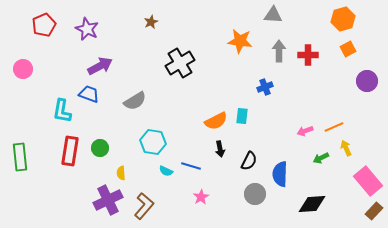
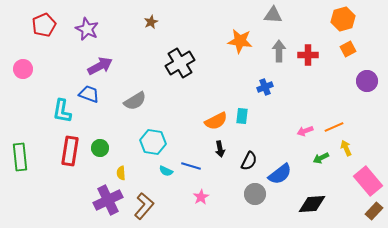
blue semicircle: rotated 130 degrees counterclockwise
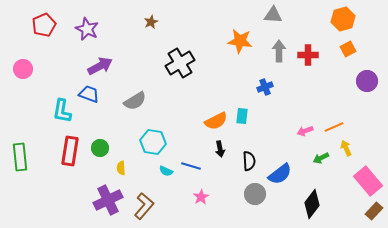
black semicircle: rotated 30 degrees counterclockwise
yellow semicircle: moved 5 px up
black diamond: rotated 48 degrees counterclockwise
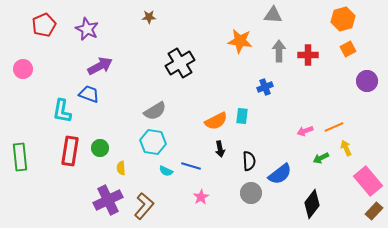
brown star: moved 2 px left, 5 px up; rotated 24 degrees clockwise
gray semicircle: moved 20 px right, 10 px down
gray circle: moved 4 px left, 1 px up
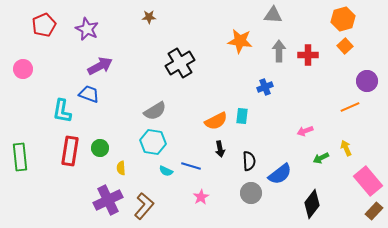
orange square: moved 3 px left, 3 px up; rotated 14 degrees counterclockwise
orange line: moved 16 px right, 20 px up
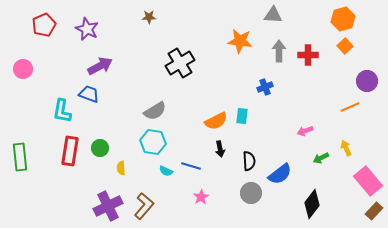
purple cross: moved 6 px down
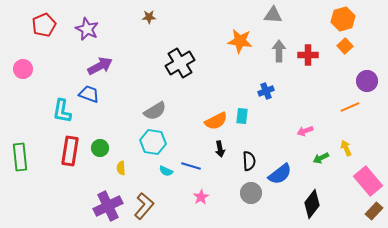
blue cross: moved 1 px right, 4 px down
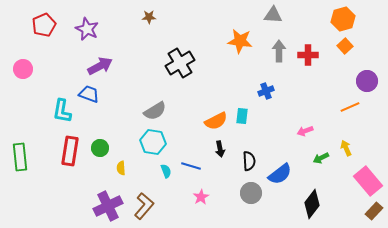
cyan semicircle: rotated 136 degrees counterclockwise
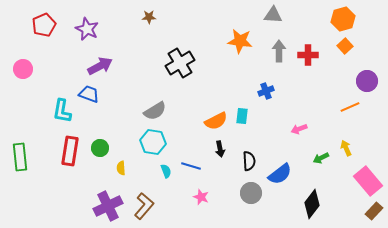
pink arrow: moved 6 px left, 2 px up
pink star: rotated 21 degrees counterclockwise
